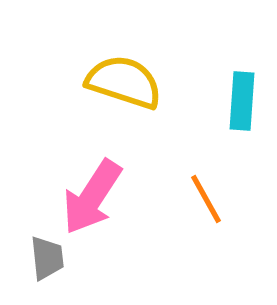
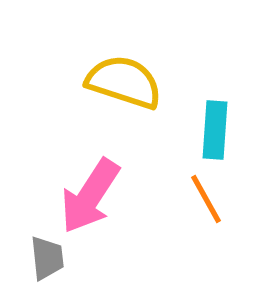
cyan rectangle: moved 27 px left, 29 px down
pink arrow: moved 2 px left, 1 px up
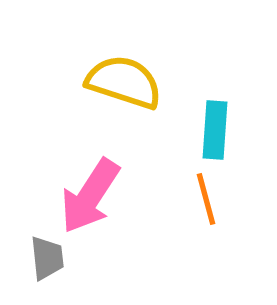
orange line: rotated 14 degrees clockwise
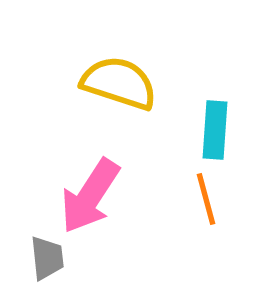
yellow semicircle: moved 5 px left, 1 px down
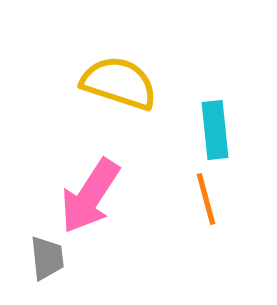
cyan rectangle: rotated 10 degrees counterclockwise
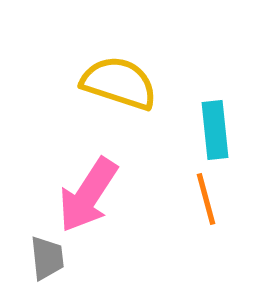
pink arrow: moved 2 px left, 1 px up
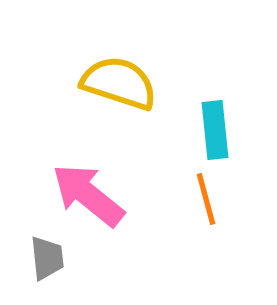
pink arrow: rotated 96 degrees clockwise
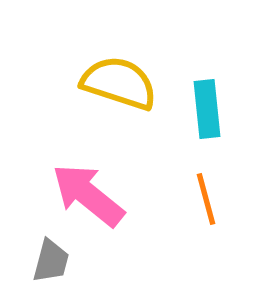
cyan rectangle: moved 8 px left, 21 px up
gray trapezoid: moved 4 px right, 3 px down; rotated 21 degrees clockwise
